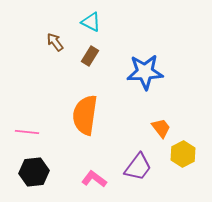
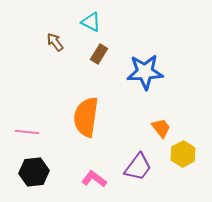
brown rectangle: moved 9 px right, 2 px up
orange semicircle: moved 1 px right, 2 px down
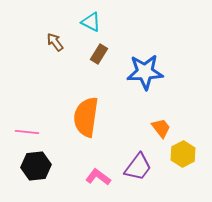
black hexagon: moved 2 px right, 6 px up
pink L-shape: moved 4 px right, 2 px up
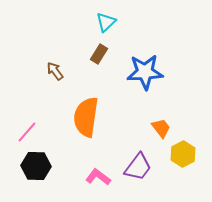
cyan triangle: moved 15 px right; rotated 50 degrees clockwise
brown arrow: moved 29 px down
pink line: rotated 55 degrees counterclockwise
black hexagon: rotated 8 degrees clockwise
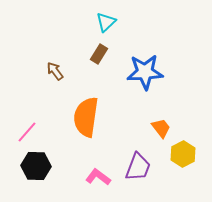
purple trapezoid: rotated 16 degrees counterclockwise
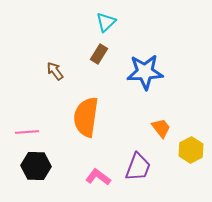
pink line: rotated 45 degrees clockwise
yellow hexagon: moved 8 px right, 4 px up
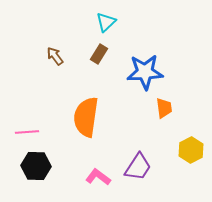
brown arrow: moved 15 px up
orange trapezoid: moved 3 px right, 20 px up; rotated 30 degrees clockwise
purple trapezoid: rotated 12 degrees clockwise
